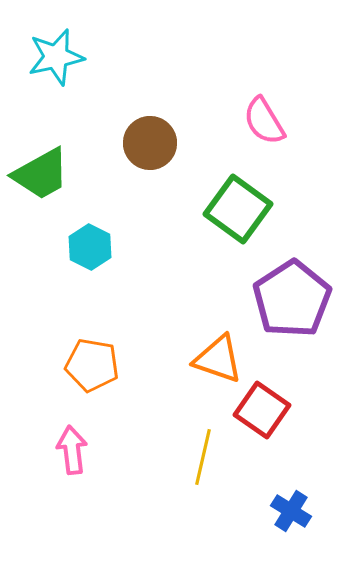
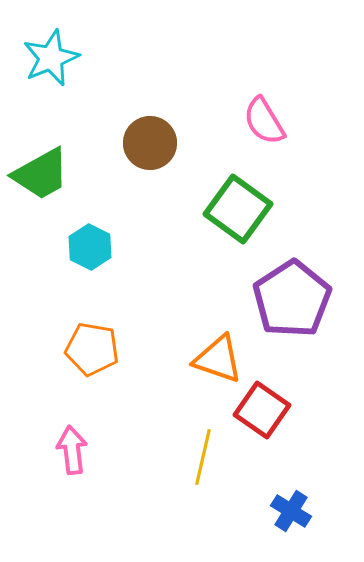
cyan star: moved 5 px left, 1 px down; rotated 10 degrees counterclockwise
orange pentagon: moved 16 px up
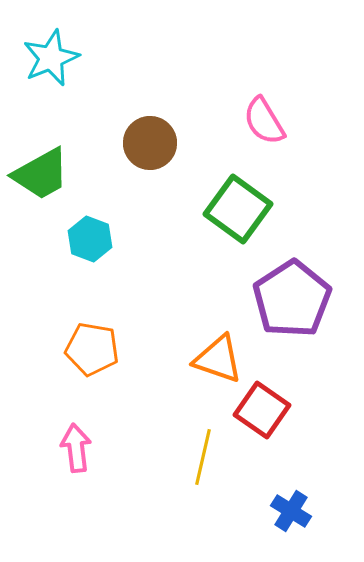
cyan hexagon: moved 8 px up; rotated 6 degrees counterclockwise
pink arrow: moved 4 px right, 2 px up
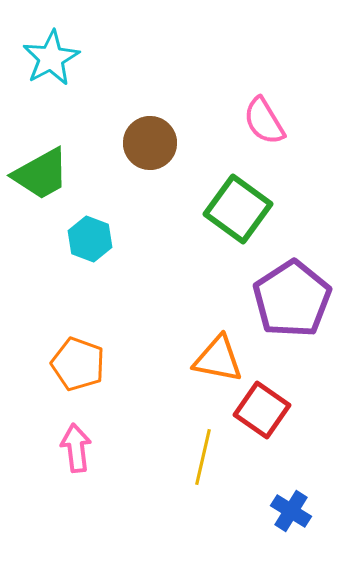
cyan star: rotated 6 degrees counterclockwise
orange pentagon: moved 14 px left, 15 px down; rotated 10 degrees clockwise
orange triangle: rotated 8 degrees counterclockwise
